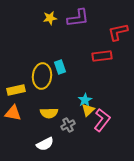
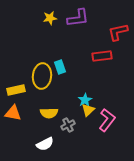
pink L-shape: moved 5 px right
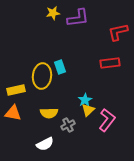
yellow star: moved 3 px right, 5 px up
red rectangle: moved 8 px right, 7 px down
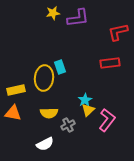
yellow ellipse: moved 2 px right, 2 px down
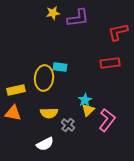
cyan rectangle: rotated 64 degrees counterclockwise
gray cross: rotated 24 degrees counterclockwise
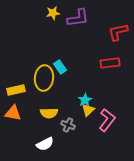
cyan rectangle: rotated 48 degrees clockwise
gray cross: rotated 16 degrees counterclockwise
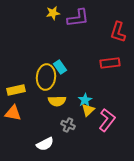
red L-shape: rotated 60 degrees counterclockwise
yellow ellipse: moved 2 px right, 1 px up
yellow semicircle: moved 8 px right, 12 px up
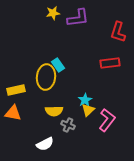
cyan rectangle: moved 2 px left, 2 px up
yellow semicircle: moved 3 px left, 10 px down
